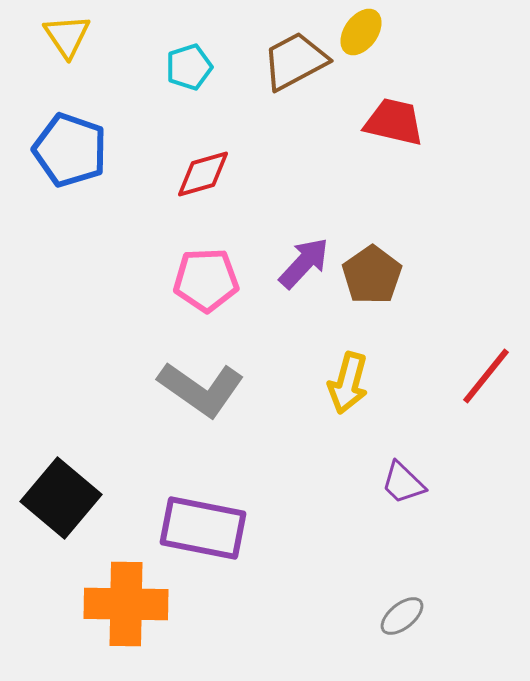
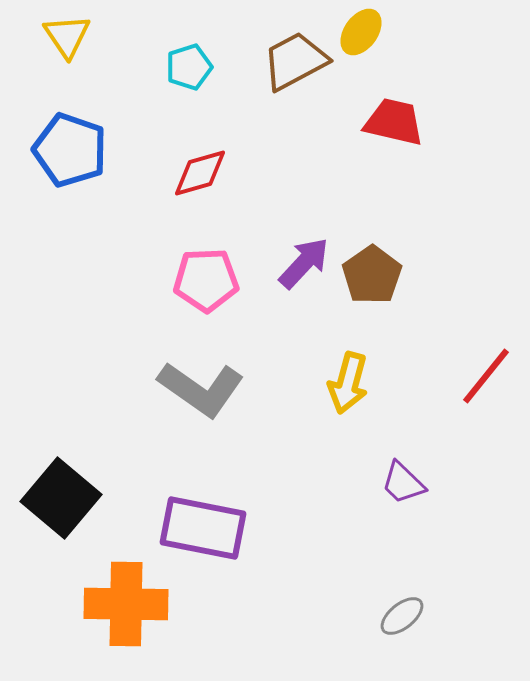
red diamond: moved 3 px left, 1 px up
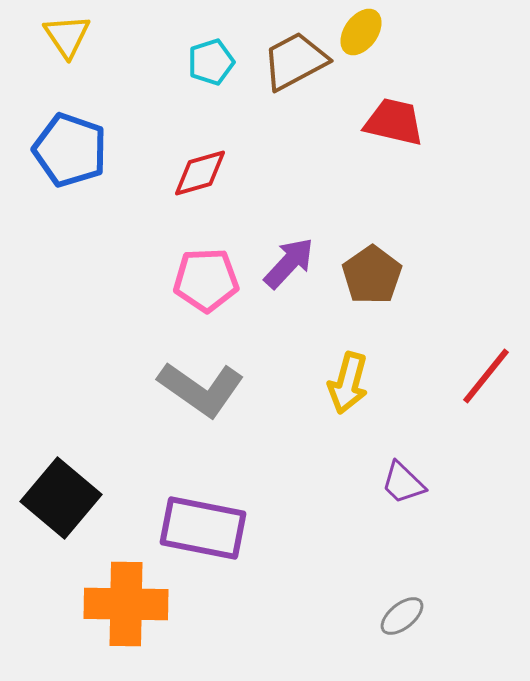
cyan pentagon: moved 22 px right, 5 px up
purple arrow: moved 15 px left
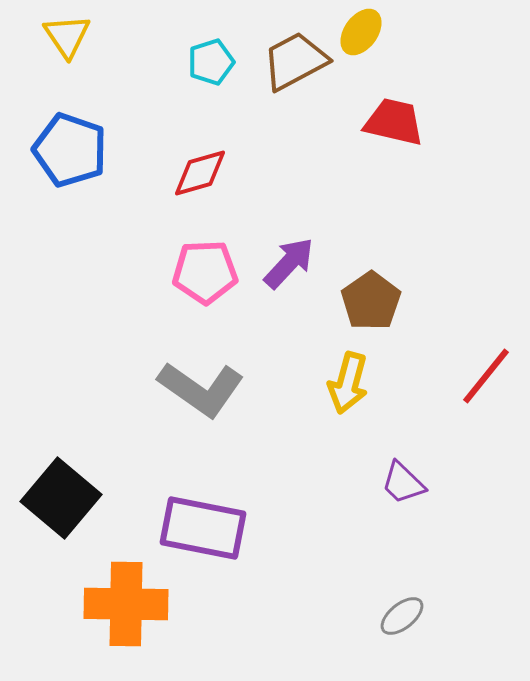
brown pentagon: moved 1 px left, 26 px down
pink pentagon: moved 1 px left, 8 px up
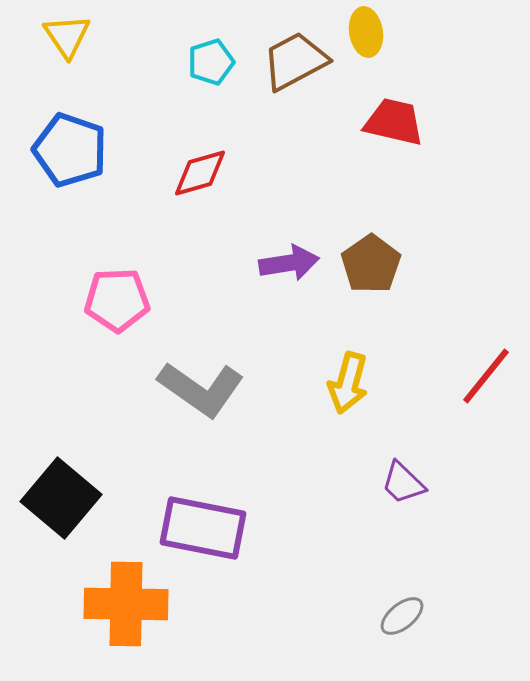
yellow ellipse: moved 5 px right; rotated 45 degrees counterclockwise
purple arrow: rotated 38 degrees clockwise
pink pentagon: moved 88 px left, 28 px down
brown pentagon: moved 37 px up
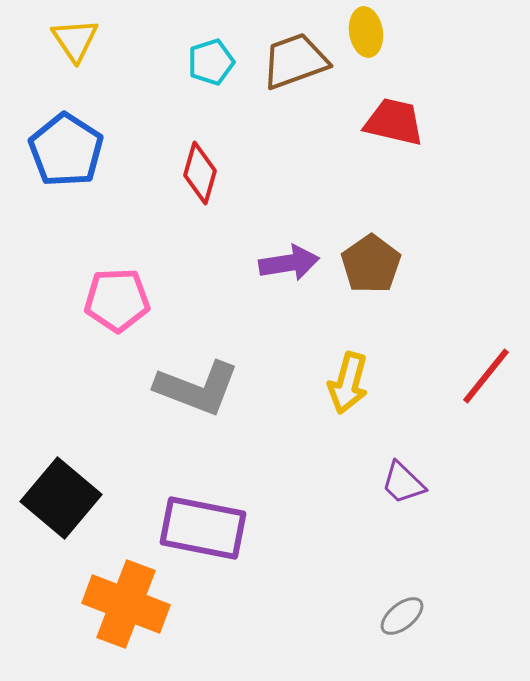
yellow triangle: moved 8 px right, 4 px down
brown trapezoid: rotated 8 degrees clockwise
blue pentagon: moved 4 px left; rotated 14 degrees clockwise
red diamond: rotated 58 degrees counterclockwise
gray L-shape: moved 4 px left, 1 px up; rotated 14 degrees counterclockwise
orange cross: rotated 20 degrees clockwise
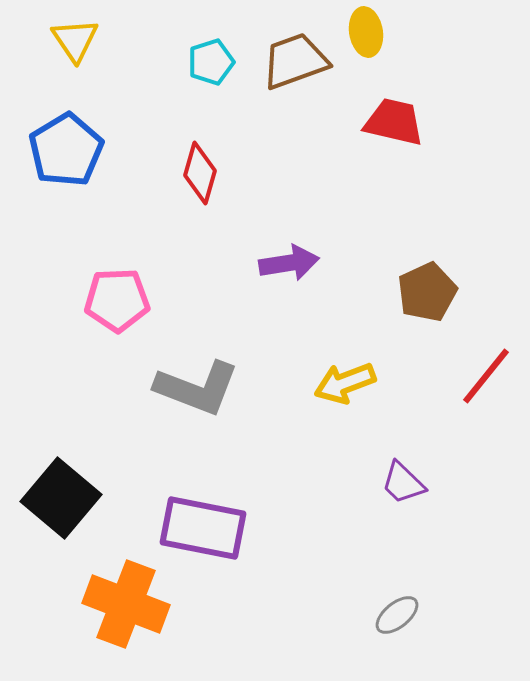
blue pentagon: rotated 8 degrees clockwise
brown pentagon: moved 56 px right, 28 px down; rotated 10 degrees clockwise
yellow arrow: moved 3 px left; rotated 54 degrees clockwise
gray ellipse: moved 5 px left, 1 px up
